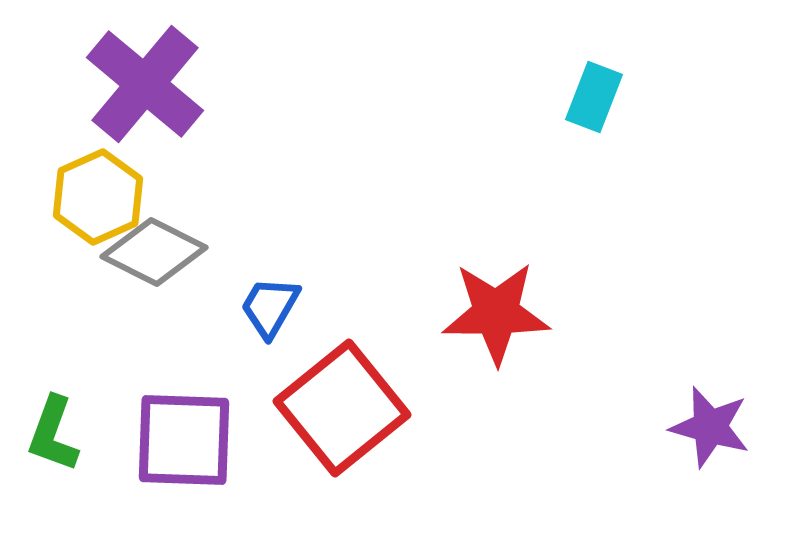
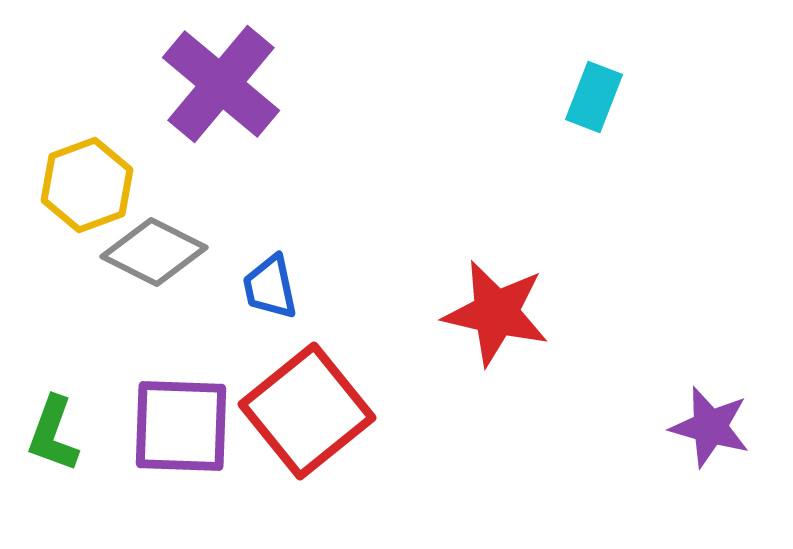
purple cross: moved 76 px right
yellow hexagon: moved 11 px left, 12 px up; rotated 4 degrees clockwise
blue trapezoid: moved 20 px up; rotated 42 degrees counterclockwise
red star: rotated 13 degrees clockwise
red square: moved 35 px left, 3 px down
purple square: moved 3 px left, 14 px up
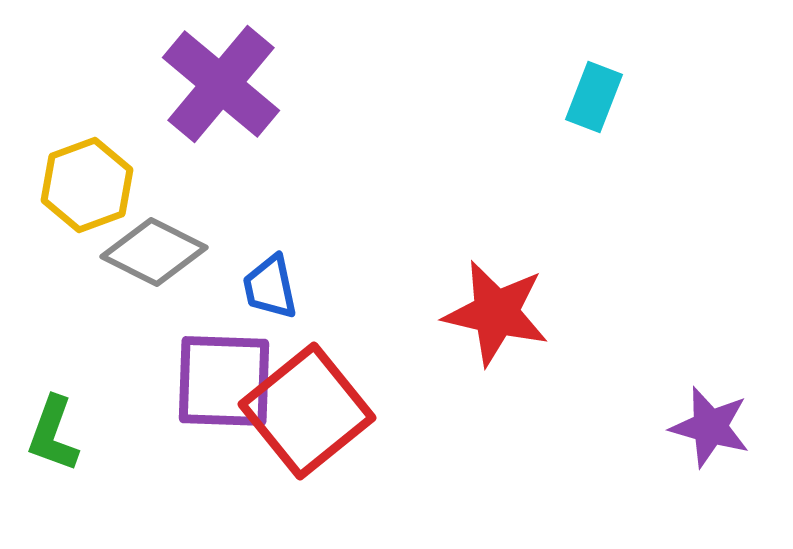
purple square: moved 43 px right, 45 px up
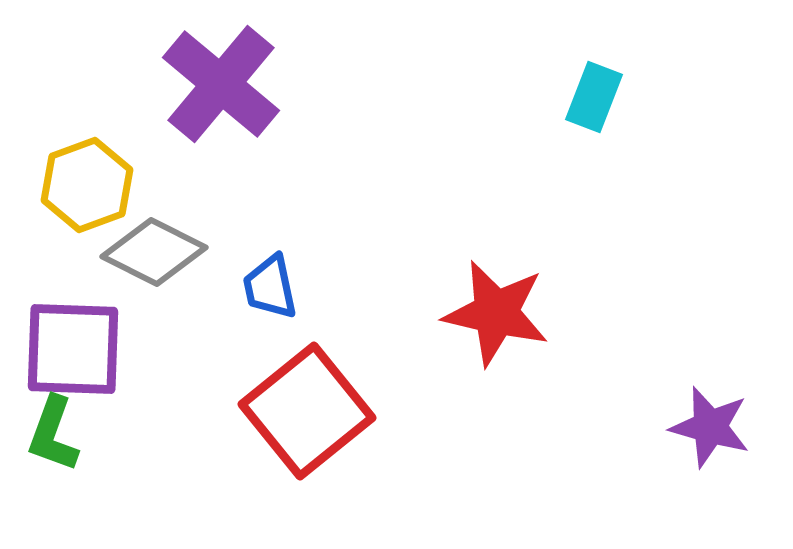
purple square: moved 151 px left, 32 px up
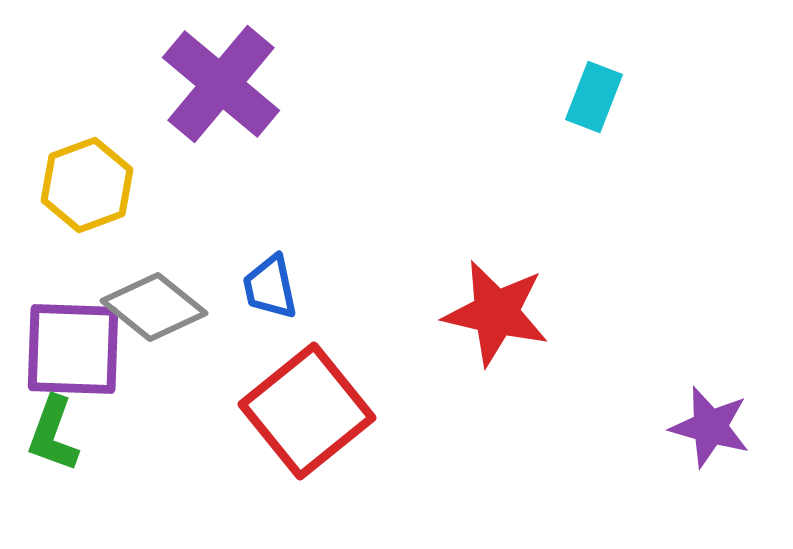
gray diamond: moved 55 px down; rotated 12 degrees clockwise
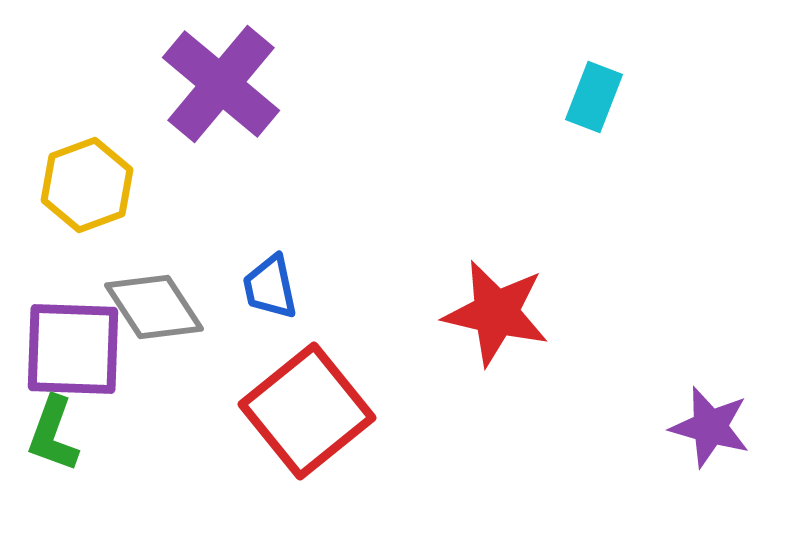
gray diamond: rotated 18 degrees clockwise
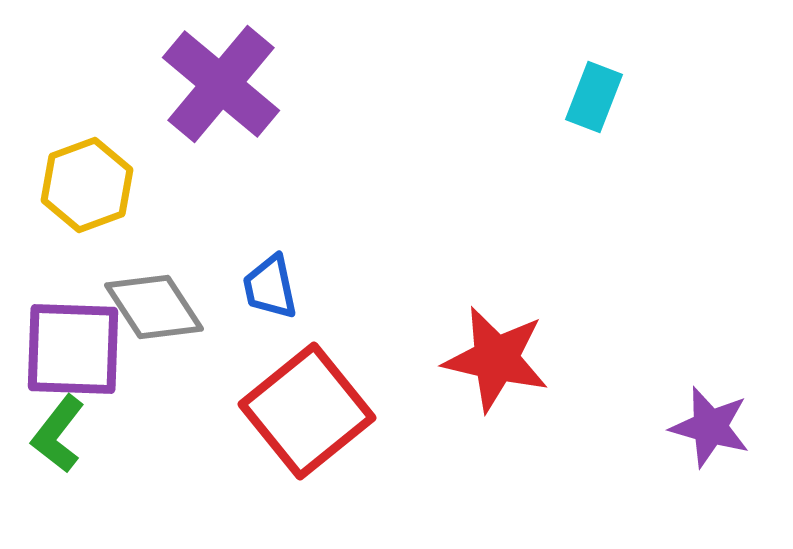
red star: moved 46 px down
green L-shape: moved 5 px right; rotated 18 degrees clockwise
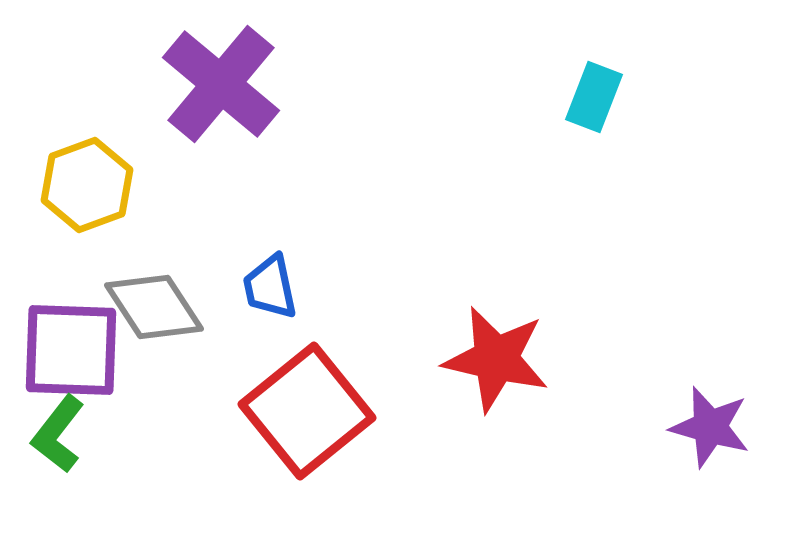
purple square: moved 2 px left, 1 px down
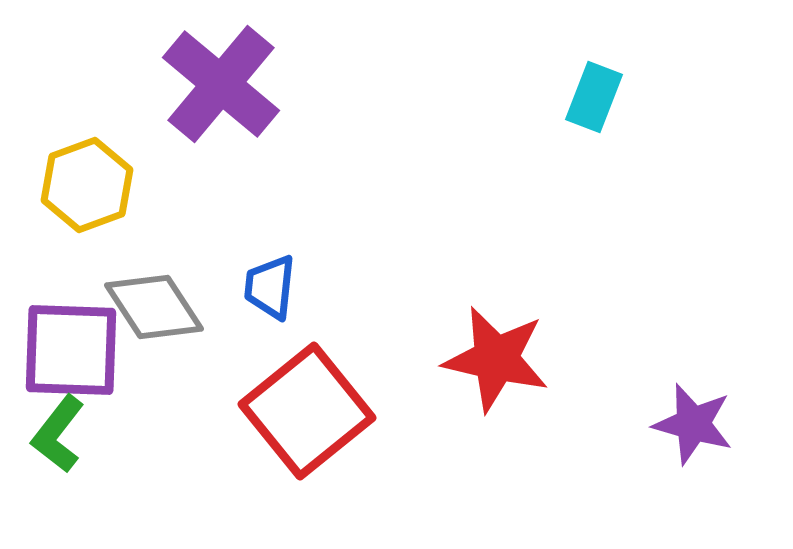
blue trapezoid: rotated 18 degrees clockwise
purple star: moved 17 px left, 3 px up
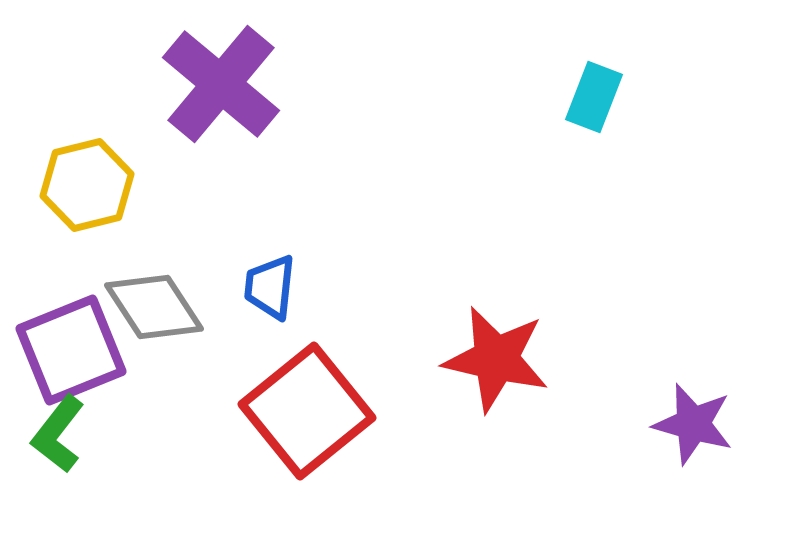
yellow hexagon: rotated 6 degrees clockwise
purple square: rotated 24 degrees counterclockwise
